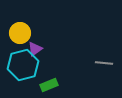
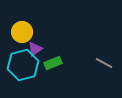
yellow circle: moved 2 px right, 1 px up
gray line: rotated 24 degrees clockwise
green rectangle: moved 4 px right, 22 px up
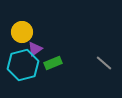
gray line: rotated 12 degrees clockwise
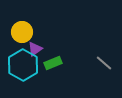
cyan hexagon: rotated 16 degrees counterclockwise
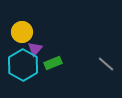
purple triangle: rotated 14 degrees counterclockwise
gray line: moved 2 px right, 1 px down
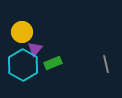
gray line: rotated 36 degrees clockwise
